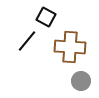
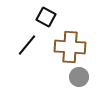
black line: moved 4 px down
gray circle: moved 2 px left, 4 px up
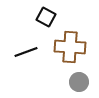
black line: moved 1 px left, 7 px down; rotated 30 degrees clockwise
gray circle: moved 5 px down
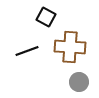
black line: moved 1 px right, 1 px up
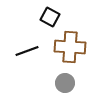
black square: moved 4 px right
gray circle: moved 14 px left, 1 px down
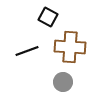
black square: moved 2 px left
gray circle: moved 2 px left, 1 px up
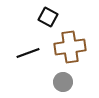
brown cross: rotated 12 degrees counterclockwise
black line: moved 1 px right, 2 px down
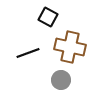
brown cross: rotated 20 degrees clockwise
gray circle: moved 2 px left, 2 px up
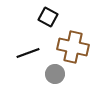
brown cross: moved 3 px right
gray circle: moved 6 px left, 6 px up
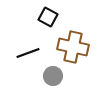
gray circle: moved 2 px left, 2 px down
